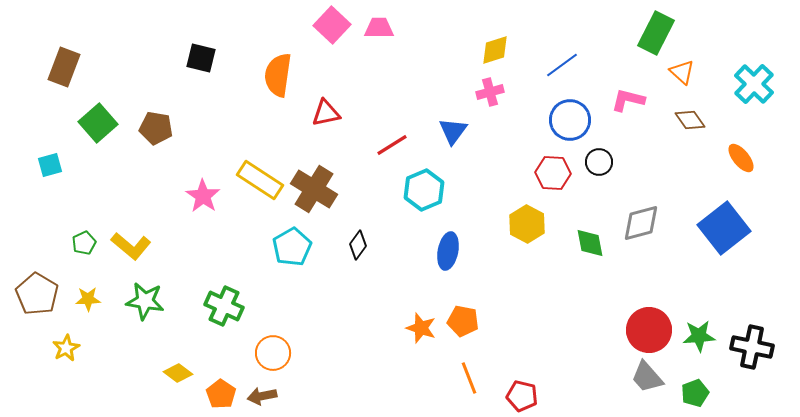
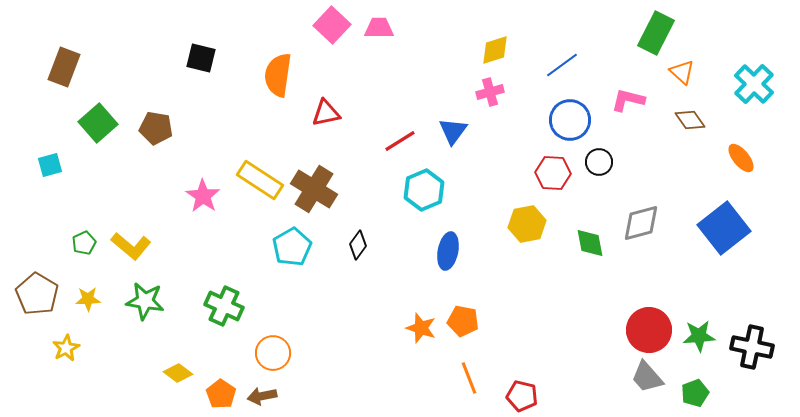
red line at (392, 145): moved 8 px right, 4 px up
yellow hexagon at (527, 224): rotated 21 degrees clockwise
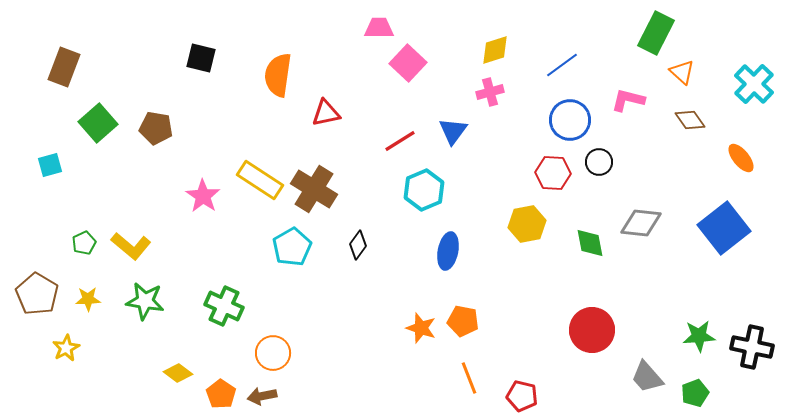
pink square at (332, 25): moved 76 px right, 38 px down
gray diamond at (641, 223): rotated 21 degrees clockwise
red circle at (649, 330): moved 57 px left
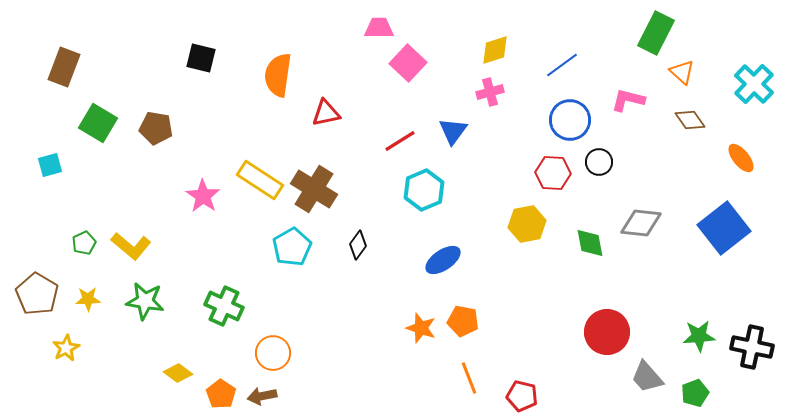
green square at (98, 123): rotated 18 degrees counterclockwise
blue ellipse at (448, 251): moved 5 px left, 9 px down; rotated 45 degrees clockwise
red circle at (592, 330): moved 15 px right, 2 px down
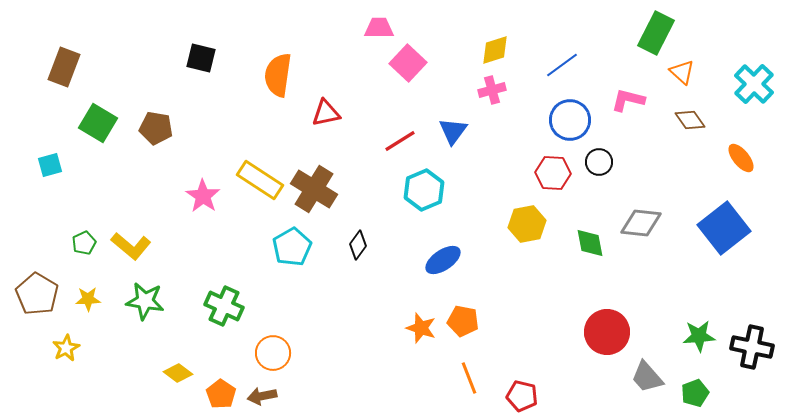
pink cross at (490, 92): moved 2 px right, 2 px up
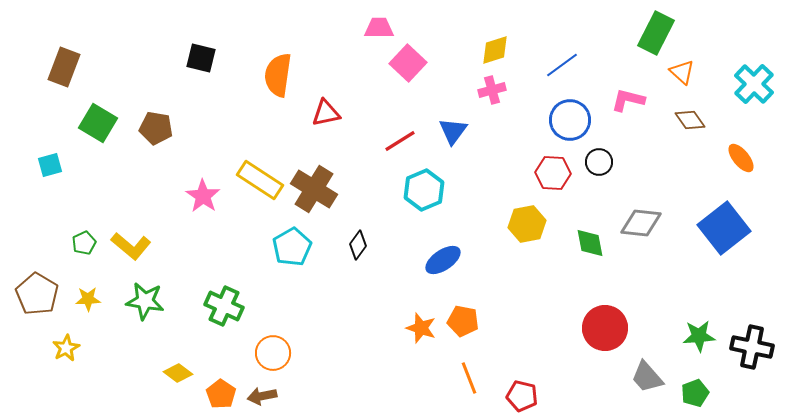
red circle at (607, 332): moved 2 px left, 4 px up
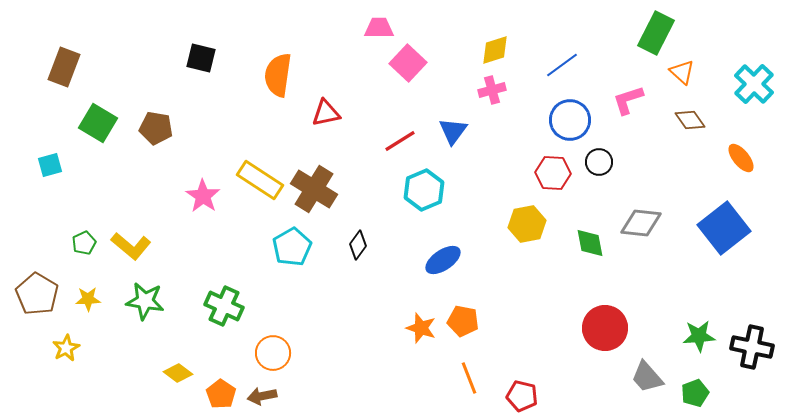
pink L-shape at (628, 100): rotated 32 degrees counterclockwise
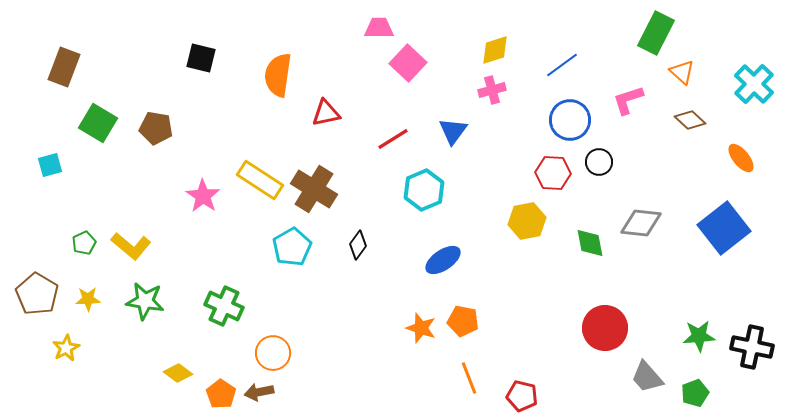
brown diamond at (690, 120): rotated 12 degrees counterclockwise
red line at (400, 141): moved 7 px left, 2 px up
yellow hexagon at (527, 224): moved 3 px up
brown arrow at (262, 396): moved 3 px left, 4 px up
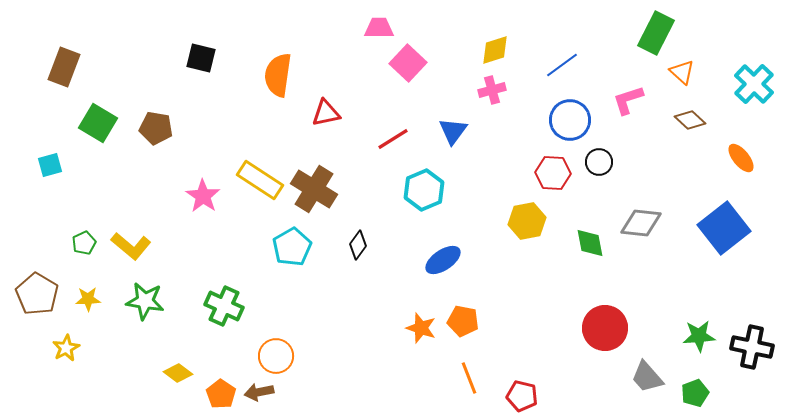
orange circle at (273, 353): moved 3 px right, 3 px down
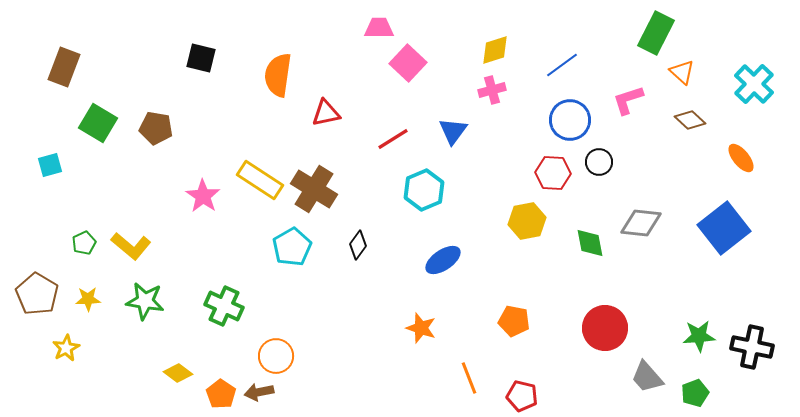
orange pentagon at (463, 321): moved 51 px right
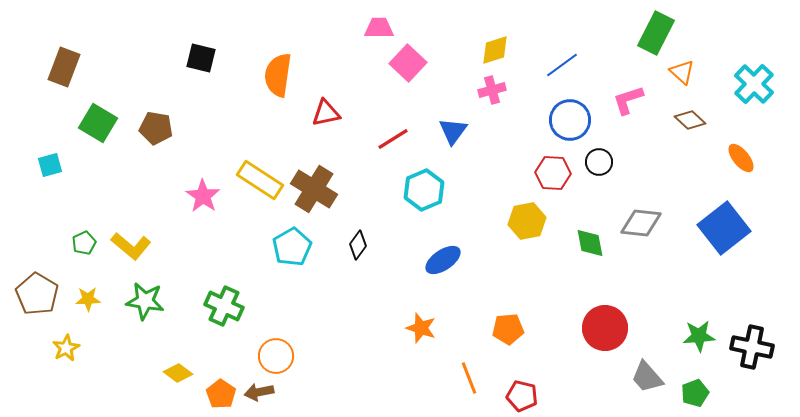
orange pentagon at (514, 321): moved 6 px left, 8 px down; rotated 16 degrees counterclockwise
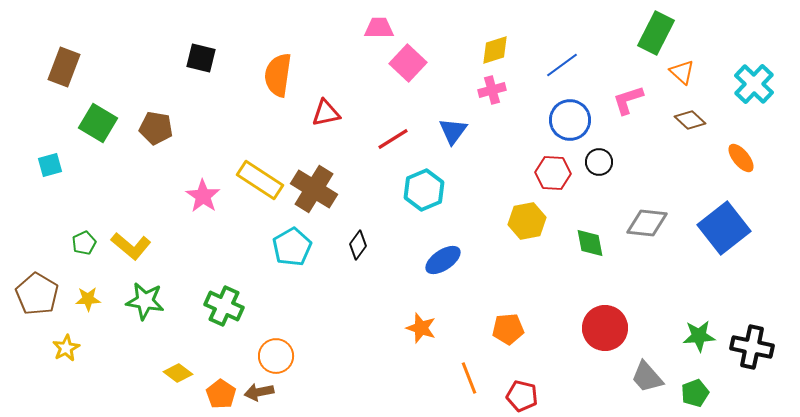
gray diamond at (641, 223): moved 6 px right
